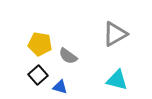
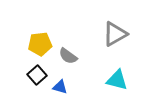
yellow pentagon: rotated 15 degrees counterclockwise
black square: moved 1 px left
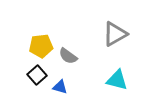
yellow pentagon: moved 1 px right, 2 px down
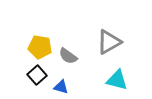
gray triangle: moved 6 px left, 8 px down
yellow pentagon: moved 1 px left, 1 px down; rotated 15 degrees clockwise
blue triangle: moved 1 px right
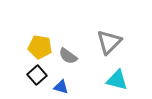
gray triangle: rotated 16 degrees counterclockwise
